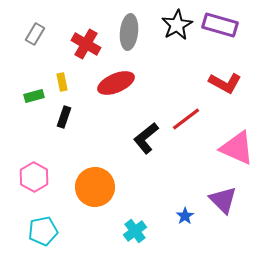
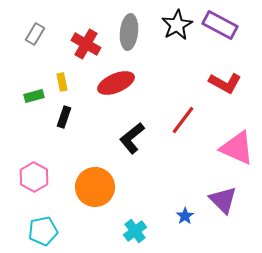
purple rectangle: rotated 12 degrees clockwise
red line: moved 3 px left, 1 px down; rotated 16 degrees counterclockwise
black L-shape: moved 14 px left
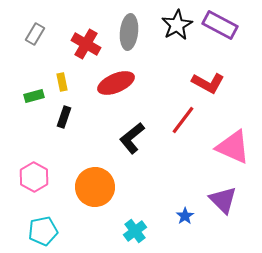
red L-shape: moved 17 px left
pink triangle: moved 4 px left, 1 px up
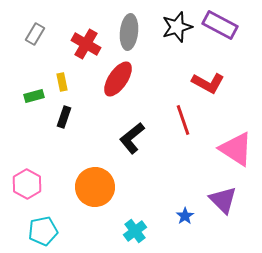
black star: moved 2 px down; rotated 12 degrees clockwise
red ellipse: moved 2 px right, 4 px up; rotated 33 degrees counterclockwise
red line: rotated 56 degrees counterclockwise
pink triangle: moved 3 px right, 2 px down; rotated 9 degrees clockwise
pink hexagon: moved 7 px left, 7 px down
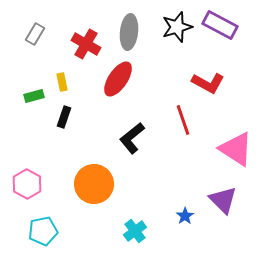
orange circle: moved 1 px left, 3 px up
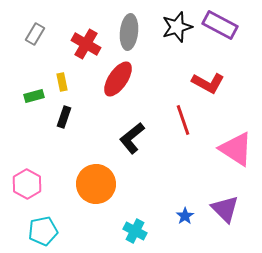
orange circle: moved 2 px right
purple triangle: moved 2 px right, 9 px down
cyan cross: rotated 25 degrees counterclockwise
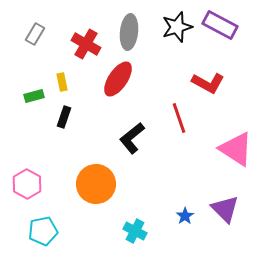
red line: moved 4 px left, 2 px up
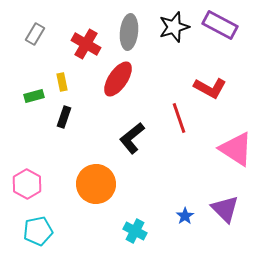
black star: moved 3 px left
red L-shape: moved 2 px right, 5 px down
cyan pentagon: moved 5 px left
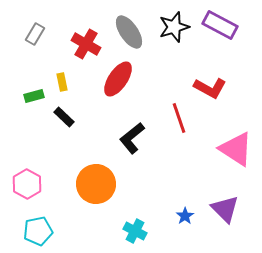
gray ellipse: rotated 40 degrees counterclockwise
black rectangle: rotated 65 degrees counterclockwise
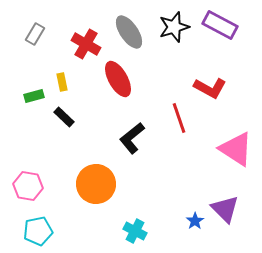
red ellipse: rotated 63 degrees counterclockwise
pink hexagon: moved 1 px right, 2 px down; rotated 20 degrees counterclockwise
blue star: moved 10 px right, 5 px down
